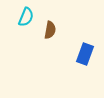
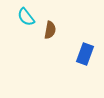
cyan semicircle: rotated 120 degrees clockwise
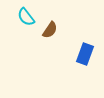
brown semicircle: rotated 24 degrees clockwise
